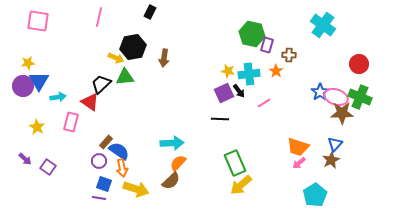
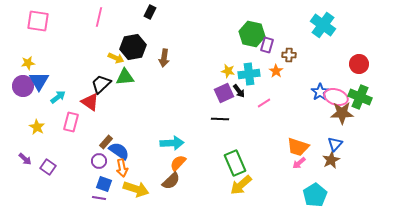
cyan arrow at (58, 97): rotated 28 degrees counterclockwise
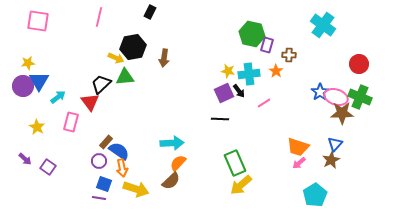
red triangle at (90, 102): rotated 18 degrees clockwise
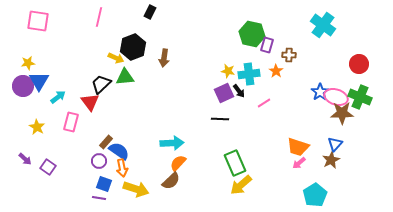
black hexagon at (133, 47): rotated 10 degrees counterclockwise
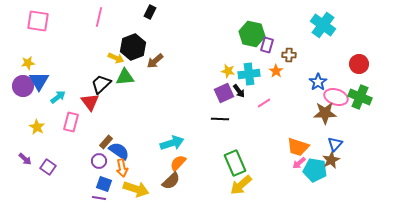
brown arrow at (164, 58): moved 9 px left, 3 px down; rotated 42 degrees clockwise
blue star at (320, 92): moved 2 px left, 10 px up
brown star at (342, 113): moved 17 px left
cyan arrow at (172, 143): rotated 15 degrees counterclockwise
cyan pentagon at (315, 195): moved 25 px up; rotated 30 degrees counterclockwise
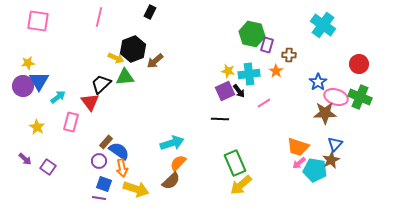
black hexagon at (133, 47): moved 2 px down
purple square at (224, 93): moved 1 px right, 2 px up
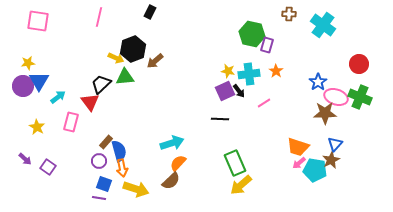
brown cross at (289, 55): moved 41 px up
blue semicircle at (119, 151): rotated 40 degrees clockwise
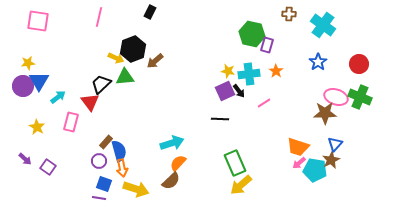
blue star at (318, 82): moved 20 px up
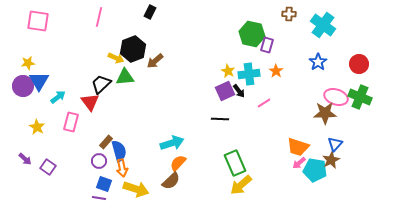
yellow star at (228, 71): rotated 16 degrees clockwise
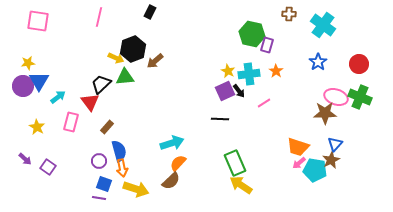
brown rectangle at (106, 142): moved 1 px right, 15 px up
yellow arrow at (241, 185): rotated 75 degrees clockwise
